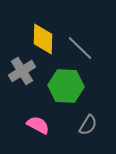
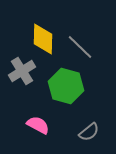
gray line: moved 1 px up
green hexagon: rotated 12 degrees clockwise
gray semicircle: moved 1 px right, 7 px down; rotated 20 degrees clockwise
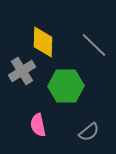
yellow diamond: moved 3 px down
gray line: moved 14 px right, 2 px up
green hexagon: rotated 16 degrees counterclockwise
pink semicircle: rotated 130 degrees counterclockwise
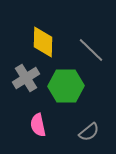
gray line: moved 3 px left, 5 px down
gray cross: moved 4 px right, 7 px down
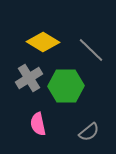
yellow diamond: rotated 60 degrees counterclockwise
gray cross: moved 3 px right
pink semicircle: moved 1 px up
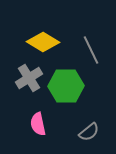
gray line: rotated 20 degrees clockwise
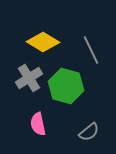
green hexagon: rotated 16 degrees clockwise
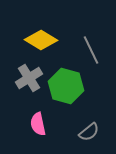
yellow diamond: moved 2 px left, 2 px up
